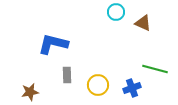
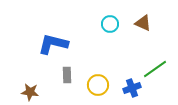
cyan circle: moved 6 px left, 12 px down
green line: rotated 50 degrees counterclockwise
brown star: rotated 18 degrees clockwise
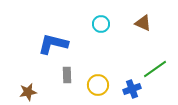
cyan circle: moved 9 px left
blue cross: moved 1 px down
brown star: moved 2 px left; rotated 18 degrees counterclockwise
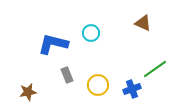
cyan circle: moved 10 px left, 9 px down
gray rectangle: rotated 21 degrees counterclockwise
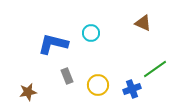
gray rectangle: moved 1 px down
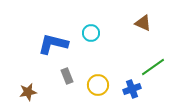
green line: moved 2 px left, 2 px up
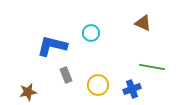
blue L-shape: moved 1 px left, 2 px down
green line: moved 1 px left; rotated 45 degrees clockwise
gray rectangle: moved 1 px left, 1 px up
